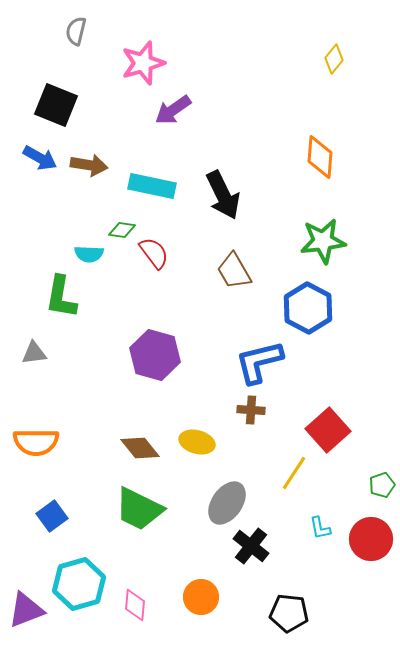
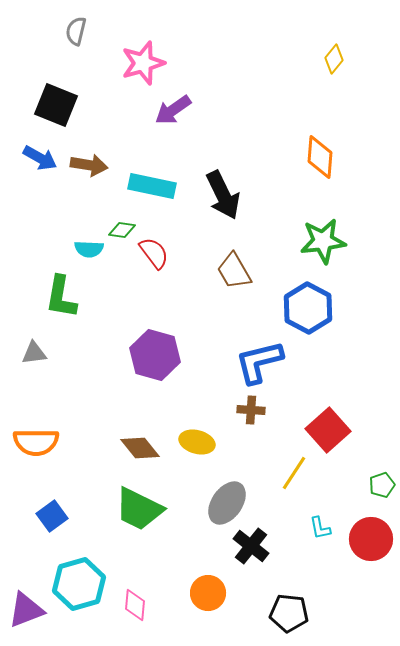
cyan semicircle: moved 5 px up
orange circle: moved 7 px right, 4 px up
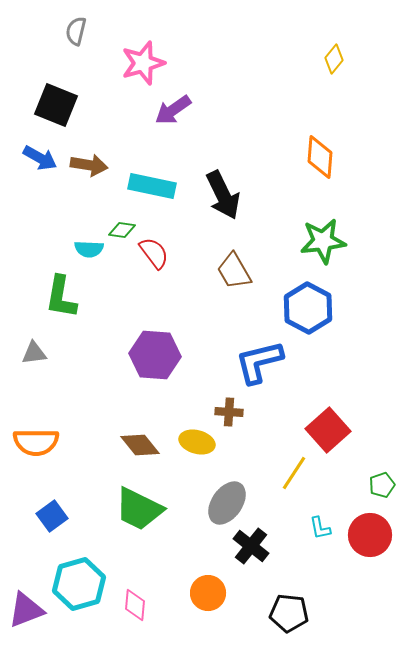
purple hexagon: rotated 12 degrees counterclockwise
brown cross: moved 22 px left, 2 px down
brown diamond: moved 3 px up
red circle: moved 1 px left, 4 px up
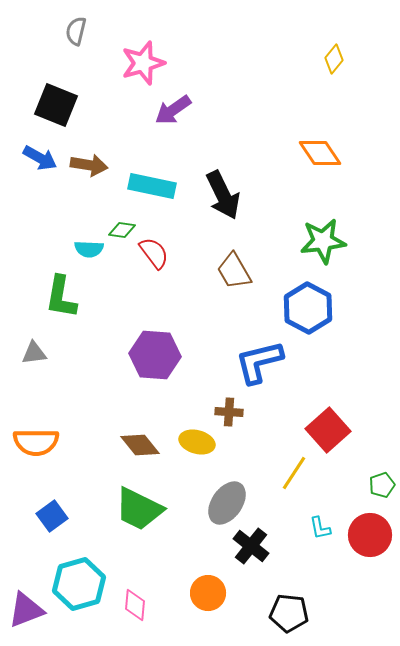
orange diamond: moved 4 px up; rotated 39 degrees counterclockwise
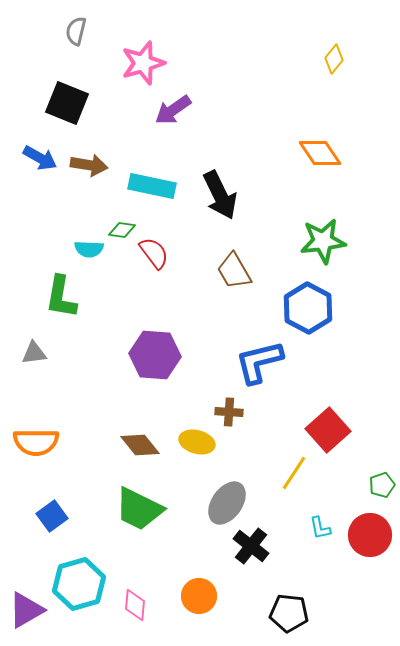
black square: moved 11 px right, 2 px up
black arrow: moved 3 px left
orange circle: moved 9 px left, 3 px down
purple triangle: rotated 9 degrees counterclockwise
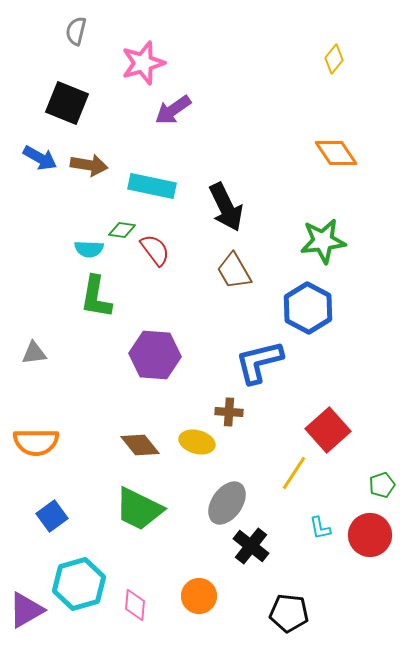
orange diamond: moved 16 px right
black arrow: moved 6 px right, 12 px down
red semicircle: moved 1 px right, 3 px up
green L-shape: moved 35 px right
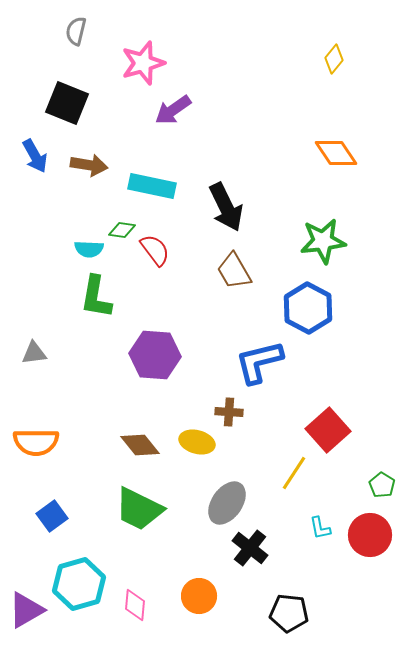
blue arrow: moved 5 px left, 2 px up; rotated 32 degrees clockwise
green pentagon: rotated 20 degrees counterclockwise
black cross: moved 1 px left, 2 px down
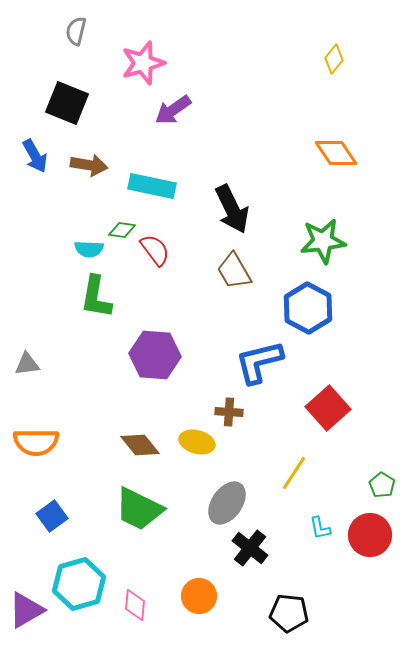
black arrow: moved 6 px right, 2 px down
gray triangle: moved 7 px left, 11 px down
red square: moved 22 px up
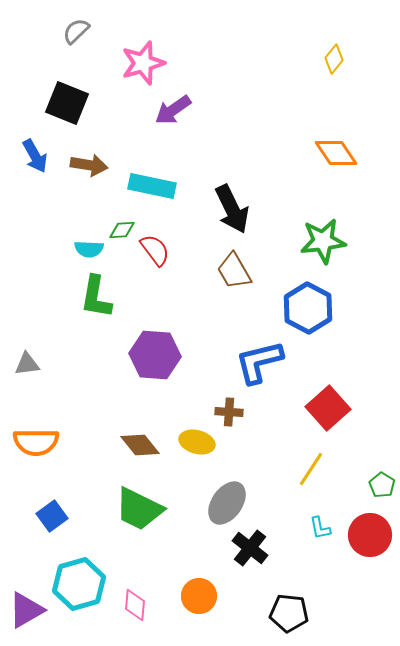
gray semicircle: rotated 32 degrees clockwise
green diamond: rotated 12 degrees counterclockwise
yellow line: moved 17 px right, 4 px up
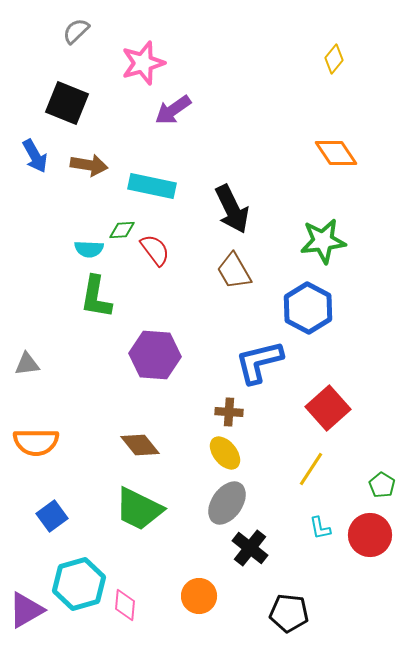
yellow ellipse: moved 28 px right, 11 px down; rotated 36 degrees clockwise
pink diamond: moved 10 px left
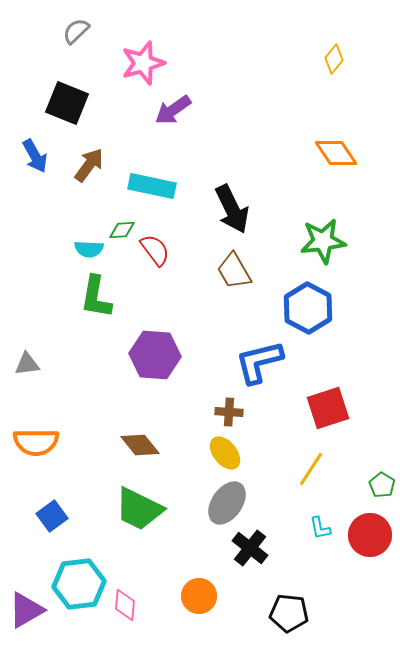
brown arrow: rotated 63 degrees counterclockwise
red square: rotated 24 degrees clockwise
cyan hexagon: rotated 9 degrees clockwise
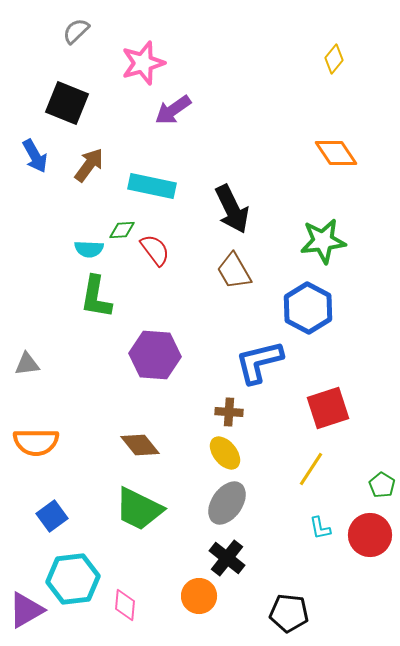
black cross: moved 23 px left, 10 px down
cyan hexagon: moved 6 px left, 5 px up
